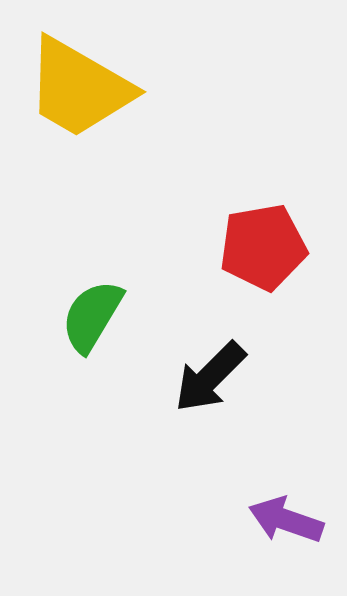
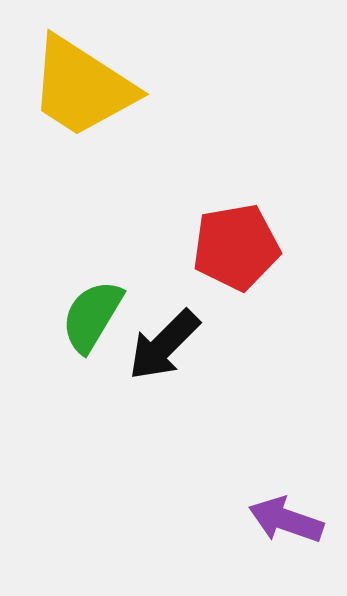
yellow trapezoid: moved 3 px right, 1 px up; rotated 3 degrees clockwise
red pentagon: moved 27 px left
black arrow: moved 46 px left, 32 px up
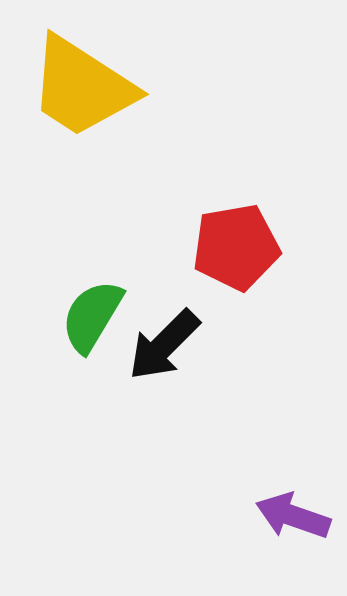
purple arrow: moved 7 px right, 4 px up
